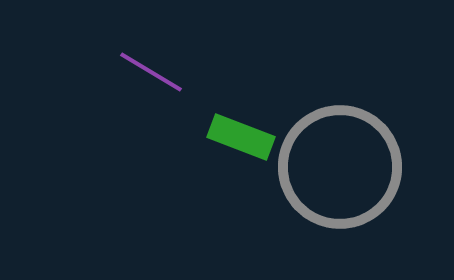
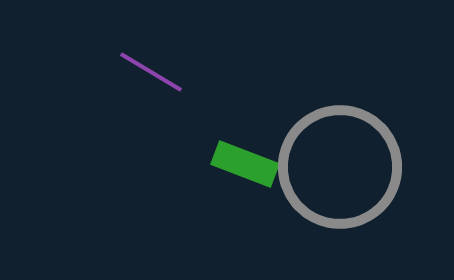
green rectangle: moved 4 px right, 27 px down
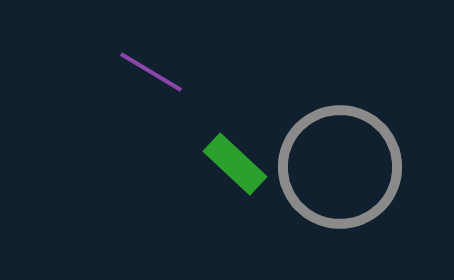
green rectangle: moved 10 px left; rotated 22 degrees clockwise
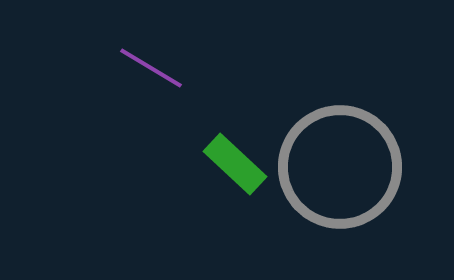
purple line: moved 4 px up
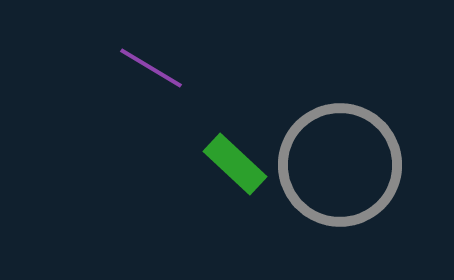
gray circle: moved 2 px up
